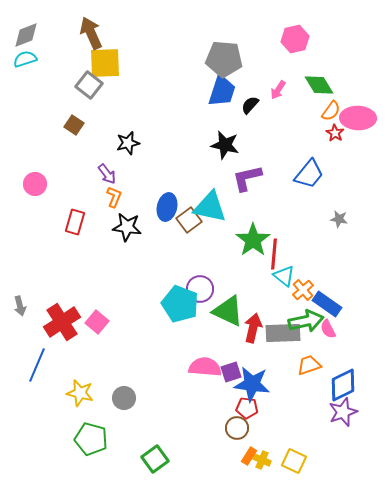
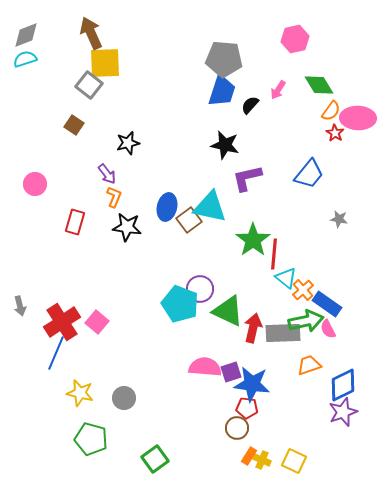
cyan triangle at (284, 276): moved 2 px right, 2 px down
blue line at (37, 365): moved 19 px right, 12 px up
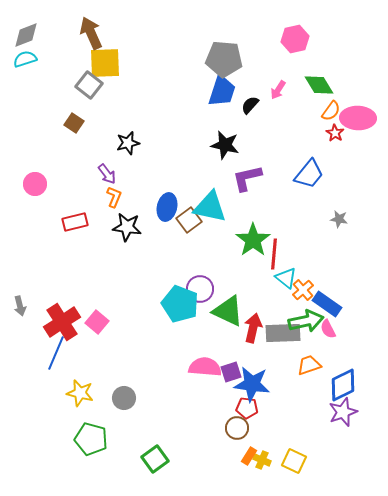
brown square at (74, 125): moved 2 px up
red rectangle at (75, 222): rotated 60 degrees clockwise
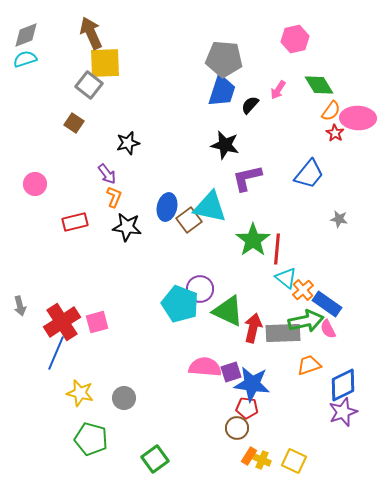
red line at (274, 254): moved 3 px right, 5 px up
pink square at (97, 322): rotated 35 degrees clockwise
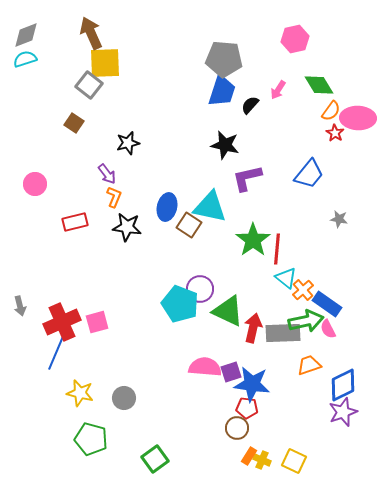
brown square at (189, 220): moved 5 px down; rotated 20 degrees counterclockwise
red cross at (62, 322): rotated 9 degrees clockwise
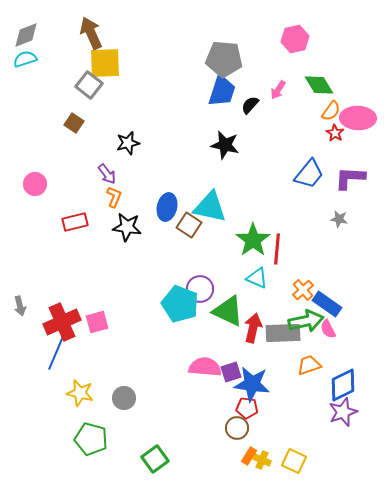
purple L-shape at (247, 178): moved 103 px right; rotated 16 degrees clockwise
cyan triangle at (286, 278): moved 29 px left; rotated 15 degrees counterclockwise
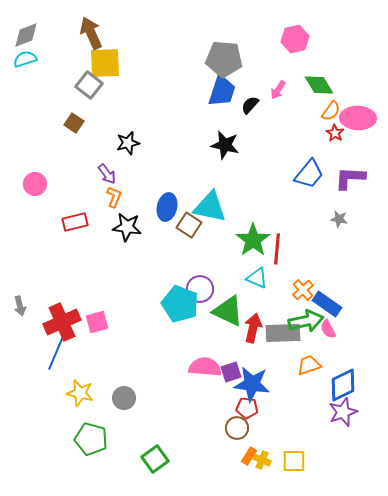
yellow square at (294, 461): rotated 25 degrees counterclockwise
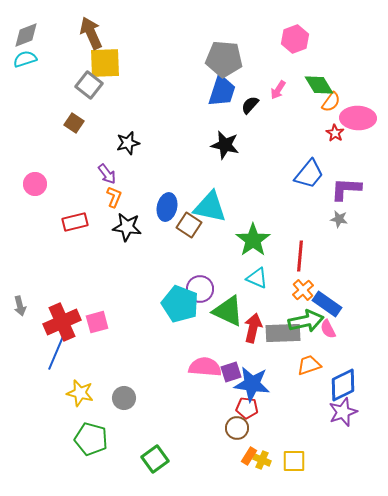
pink hexagon at (295, 39): rotated 8 degrees counterclockwise
orange semicircle at (331, 111): moved 9 px up
purple L-shape at (350, 178): moved 4 px left, 11 px down
red line at (277, 249): moved 23 px right, 7 px down
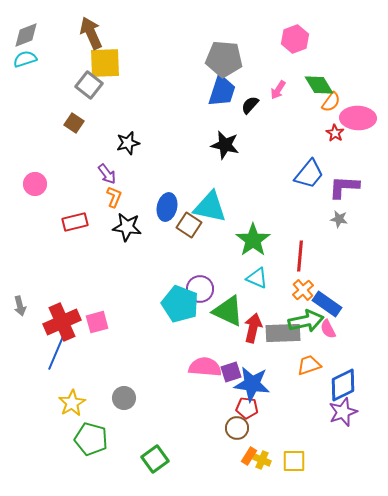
purple L-shape at (346, 189): moved 2 px left, 2 px up
yellow star at (80, 393): moved 8 px left, 10 px down; rotated 28 degrees clockwise
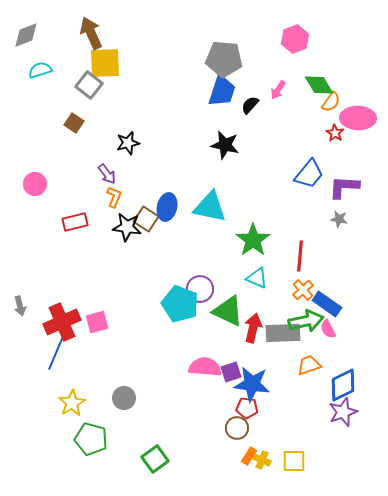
cyan semicircle at (25, 59): moved 15 px right, 11 px down
brown square at (189, 225): moved 43 px left, 6 px up
